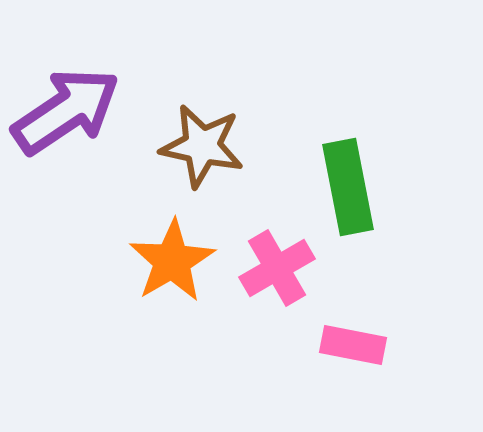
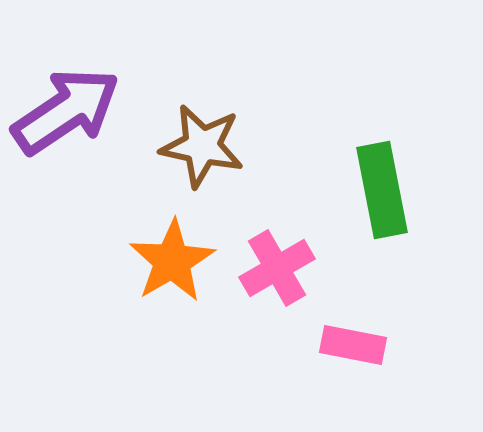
green rectangle: moved 34 px right, 3 px down
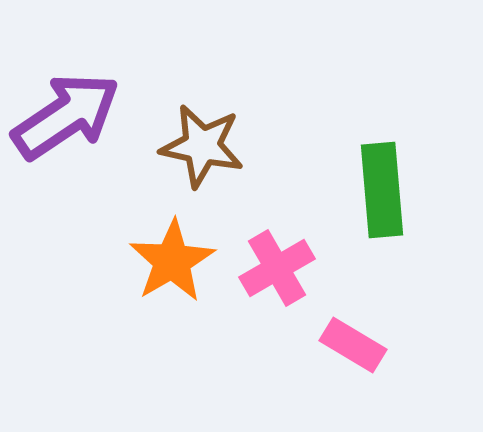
purple arrow: moved 5 px down
green rectangle: rotated 6 degrees clockwise
pink rectangle: rotated 20 degrees clockwise
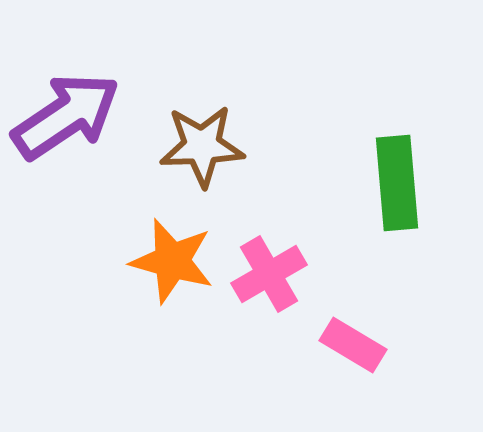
brown star: rotated 14 degrees counterclockwise
green rectangle: moved 15 px right, 7 px up
orange star: rotated 26 degrees counterclockwise
pink cross: moved 8 px left, 6 px down
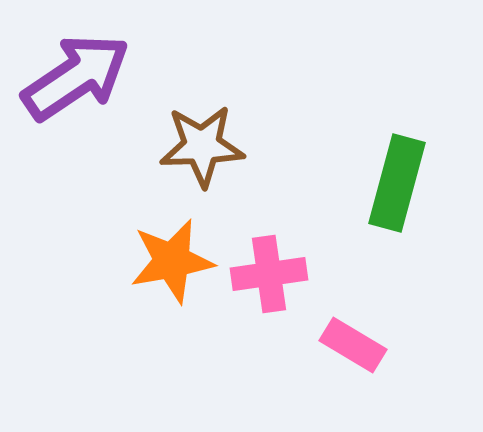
purple arrow: moved 10 px right, 39 px up
green rectangle: rotated 20 degrees clockwise
orange star: rotated 26 degrees counterclockwise
pink cross: rotated 22 degrees clockwise
